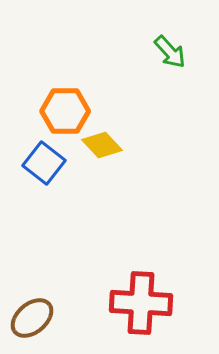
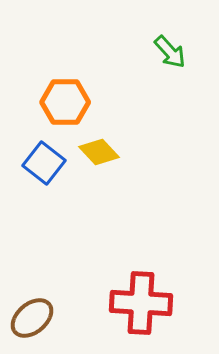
orange hexagon: moved 9 px up
yellow diamond: moved 3 px left, 7 px down
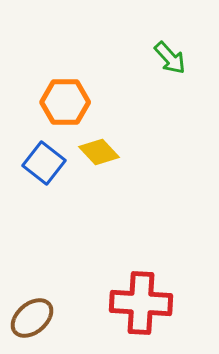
green arrow: moved 6 px down
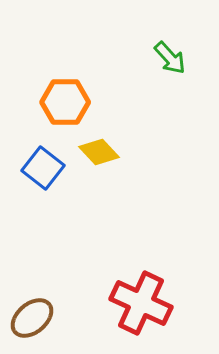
blue square: moved 1 px left, 5 px down
red cross: rotated 22 degrees clockwise
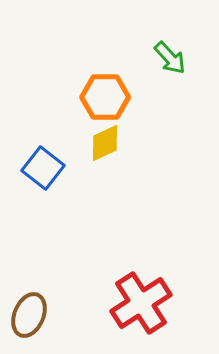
orange hexagon: moved 40 px right, 5 px up
yellow diamond: moved 6 px right, 9 px up; rotated 72 degrees counterclockwise
red cross: rotated 32 degrees clockwise
brown ellipse: moved 3 px left, 3 px up; rotated 27 degrees counterclockwise
